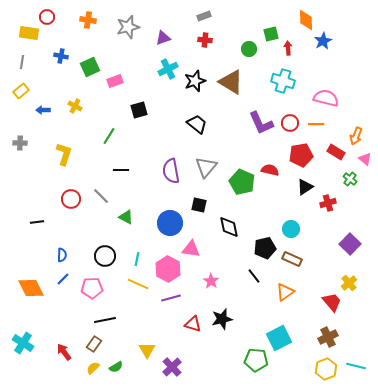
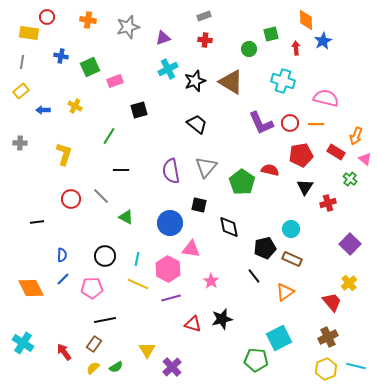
red arrow at (288, 48): moved 8 px right
green pentagon at (242, 182): rotated 10 degrees clockwise
black triangle at (305, 187): rotated 24 degrees counterclockwise
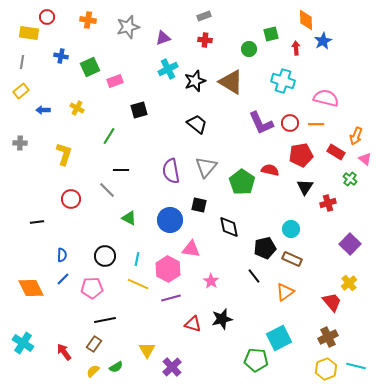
yellow cross at (75, 106): moved 2 px right, 2 px down
gray line at (101, 196): moved 6 px right, 6 px up
green triangle at (126, 217): moved 3 px right, 1 px down
blue circle at (170, 223): moved 3 px up
yellow semicircle at (93, 368): moved 3 px down
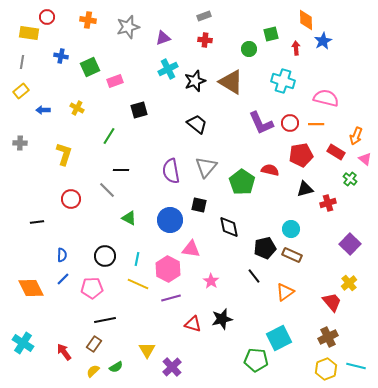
black triangle at (305, 187): moved 2 px down; rotated 42 degrees clockwise
brown rectangle at (292, 259): moved 4 px up
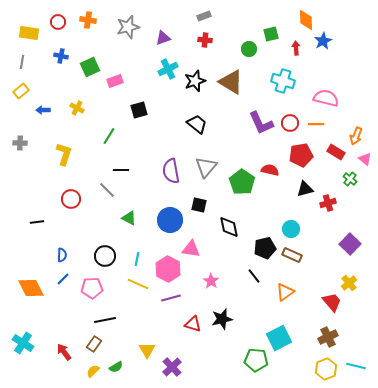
red circle at (47, 17): moved 11 px right, 5 px down
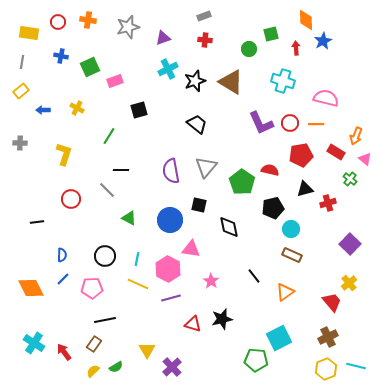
black pentagon at (265, 248): moved 8 px right, 40 px up
cyan cross at (23, 343): moved 11 px right
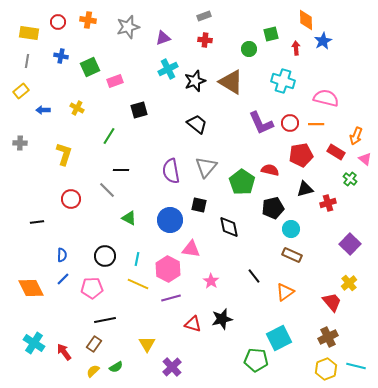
gray line at (22, 62): moved 5 px right, 1 px up
yellow triangle at (147, 350): moved 6 px up
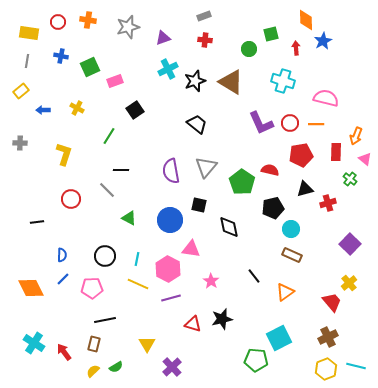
black square at (139, 110): moved 4 px left; rotated 18 degrees counterclockwise
red rectangle at (336, 152): rotated 60 degrees clockwise
brown rectangle at (94, 344): rotated 21 degrees counterclockwise
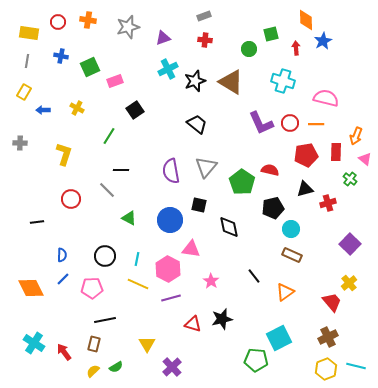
yellow rectangle at (21, 91): moved 3 px right, 1 px down; rotated 21 degrees counterclockwise
red pentagon at (301, 155): moved 5 px right
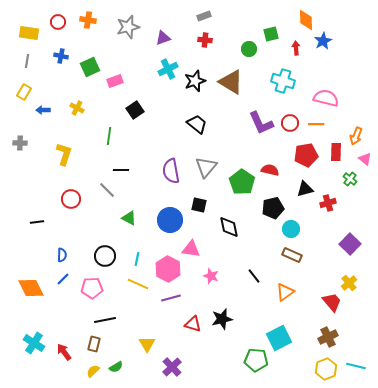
green line at (109, 136): rotated 24 degrees counterclockwise
pink star at (211, 281): moved 5 px up; rotated 14 degrees counterclockwise
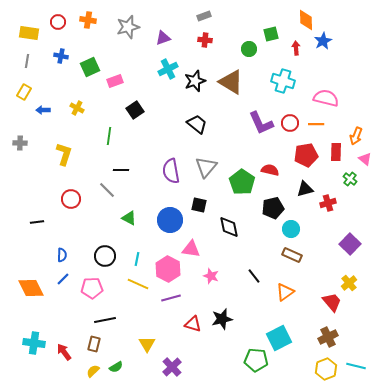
cyan cross at (34, 343): rotated 25 degrees counterclockwise
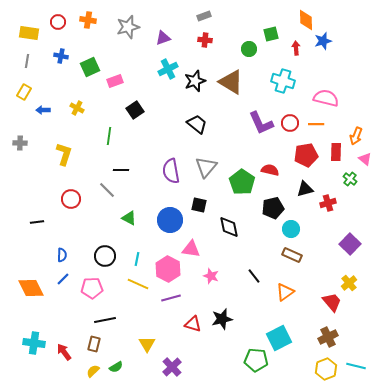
blue star at (323, 41): rotated 12 degrees clockwise
